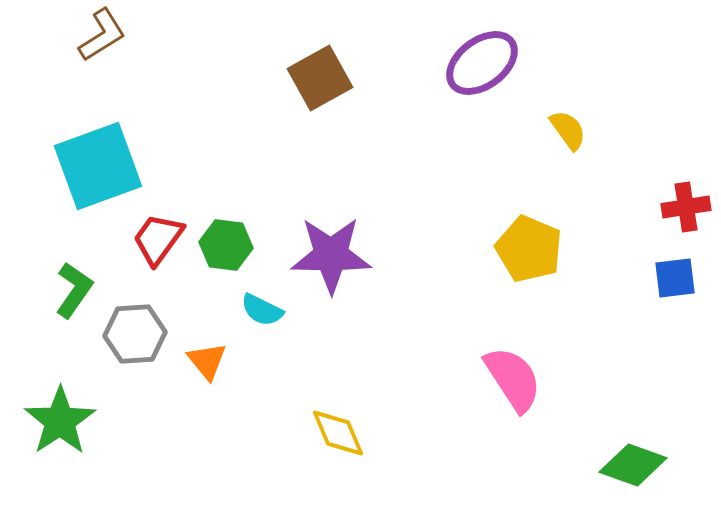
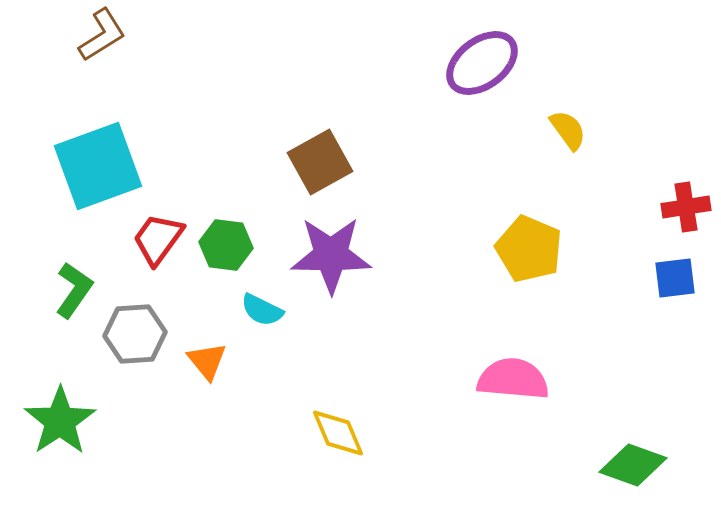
brown square: moved 84 px down
pink semicircle: rotated 52 degrees counterclockwise
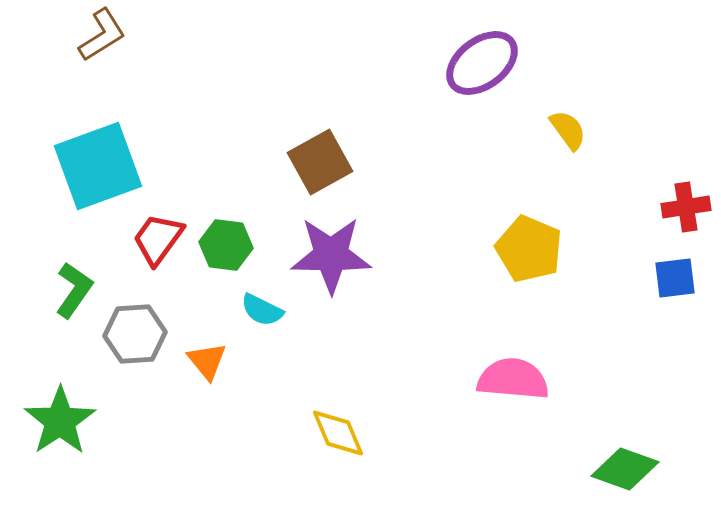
green diamond: moved 8 px left, 4 px down
